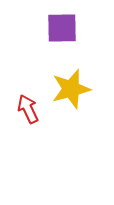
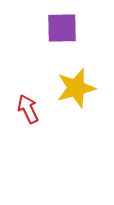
yellow star: moved 5 px right, 1 px up
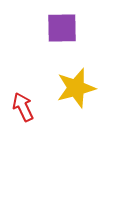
red arrow: moved 5 px left, 2 px up
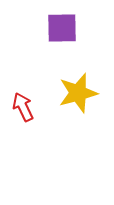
yellow star: moved 2 px right, 5 px down
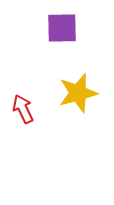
red arrow: moved 2 px down
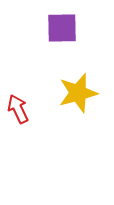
red arrow: moved 5 px left
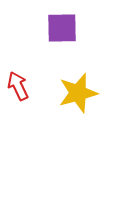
red arrow: moved 23 px up
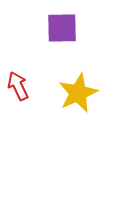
yellow star: rotated 9 degrees counterclockwise
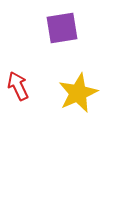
purple square: rotated 8 degrees counterclockwise
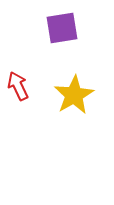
yellow star: moved 4 px left, 2 px down; rotated 6 degrees counterclockwise
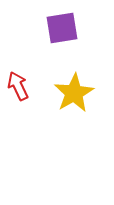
yellow star: moved 2 px up
